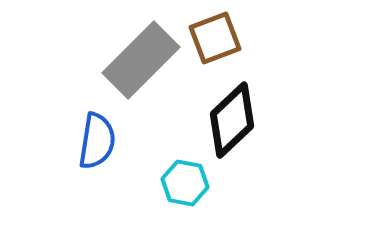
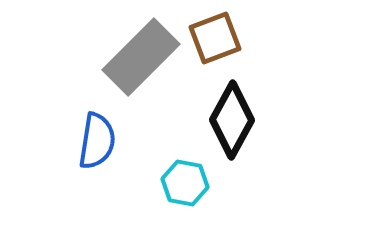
gray rectangle: moved 3 px up
black diamond: rotated 18 degrees counterclockwise
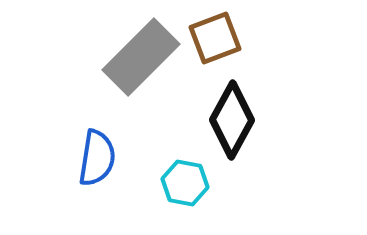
blue semicircle: moved 17 px down
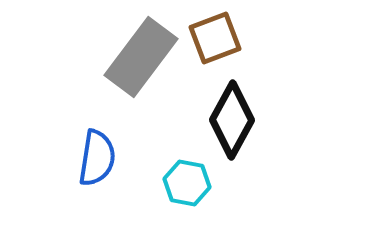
gray rectangle: rotated 8 degrees counterclockwise
cyan hexagon: moved 2 px right
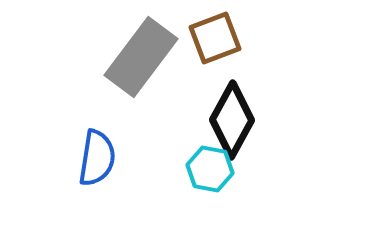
cyan hexagon: moved 23 px right, 14 px up
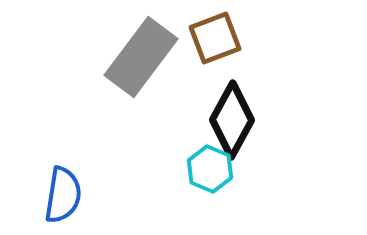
blue semicircle: moved 34 px left, 37 px down
cyan hexagon: rotated 12 degrees clockwise
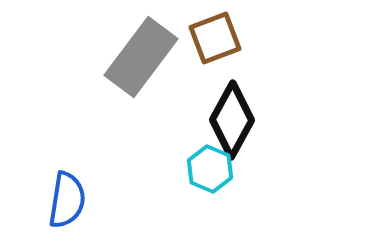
blue semicircle: moved 4 px right, 5 px down
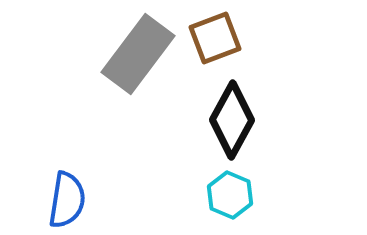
gray rectangle: moved 3 px left, 3 px up
cyan hexagon: moved 20 px right, 26 px down
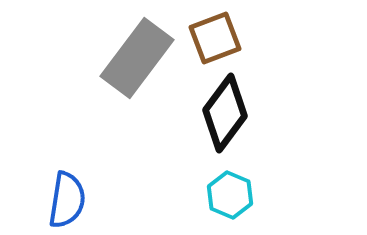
gray rectangle: moved 1 px left, 4 px down
black diamond: moved 7 px left, 7 px up; rotated 8 degrees clockwise
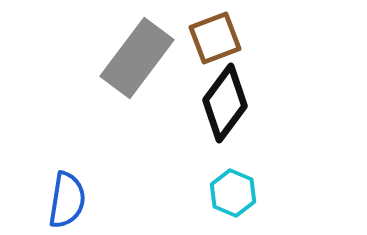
black diamond: moved 10 px up
cyan hexagon: moved 3 px right, 2 px up
